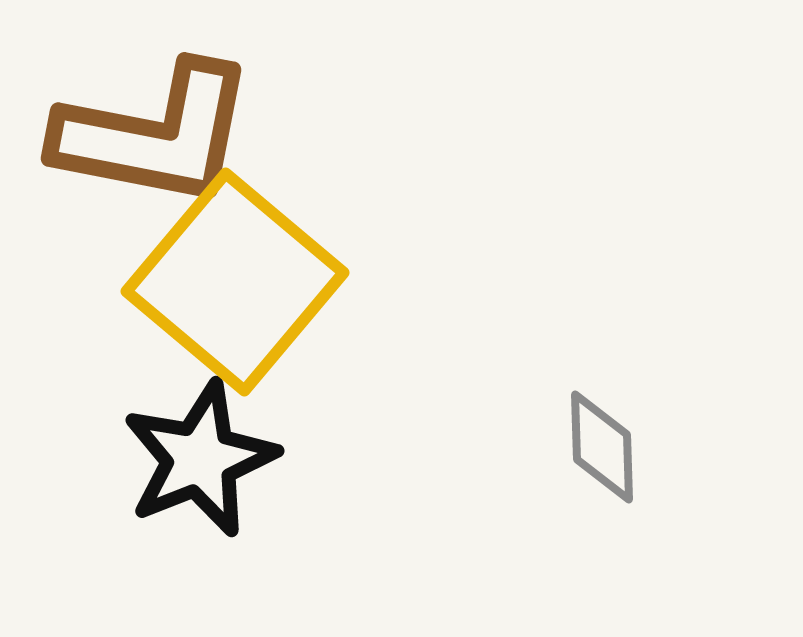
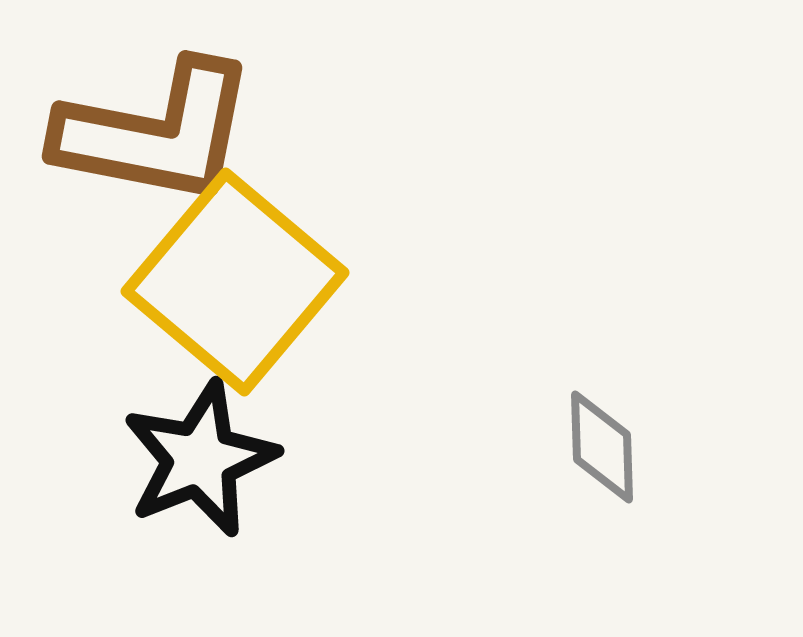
brown L-shape: moved 1 px right, 2 px up
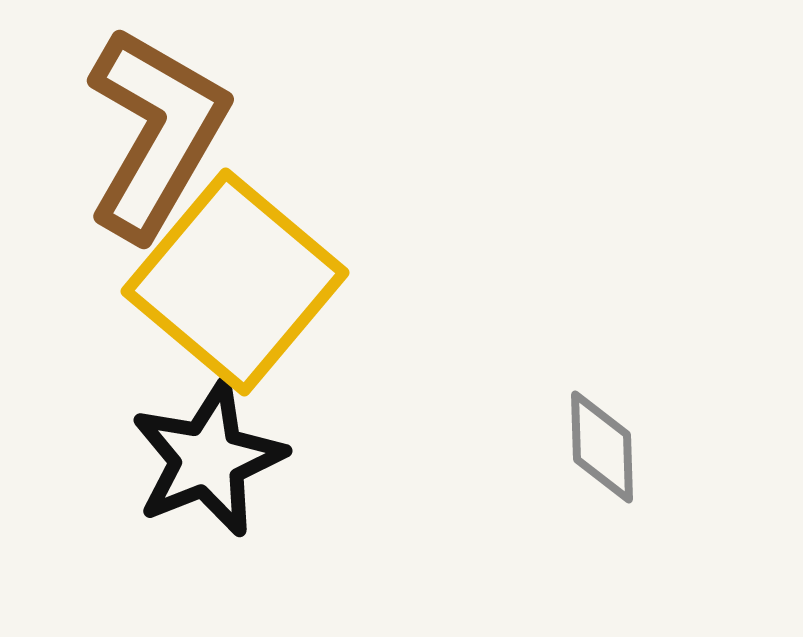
brown L-shape: rotated 71 degrees counterclockwise
black star: moved 8 px right
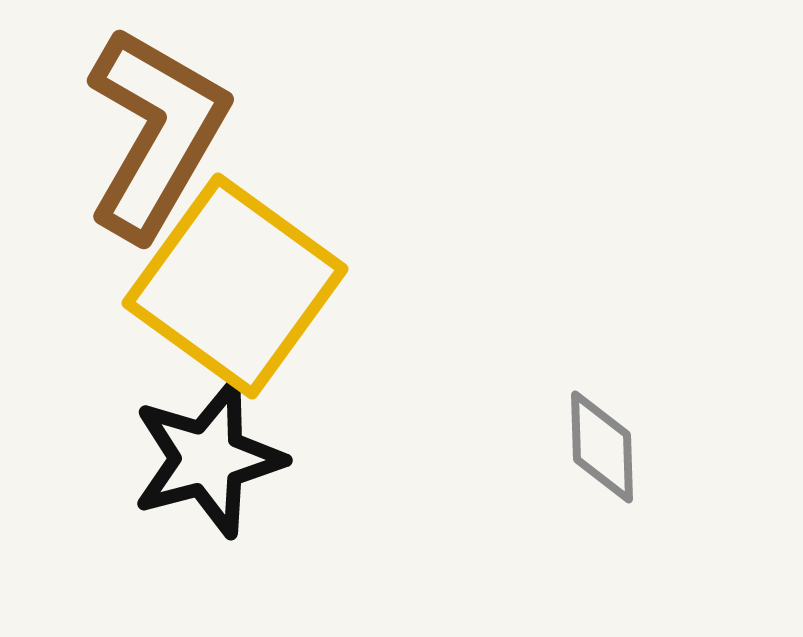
yellow square: moved 4 px down; rotated 4 degrees counterclockwise
black star: rotated 7 degrees clockwise
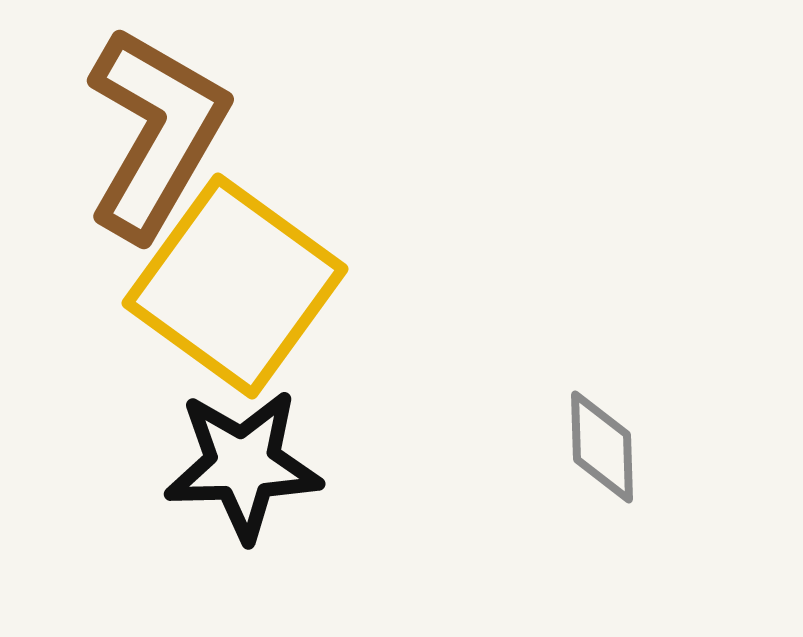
black star: moved 35 px right, 6 px down; rotated 13 degrees clockwise
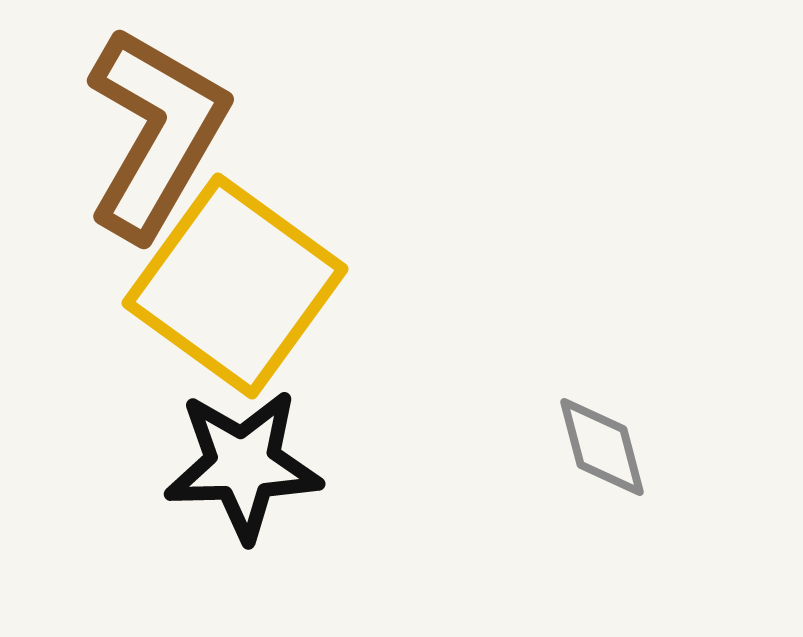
gray diamond: rotated 13 degrees counterclockwise
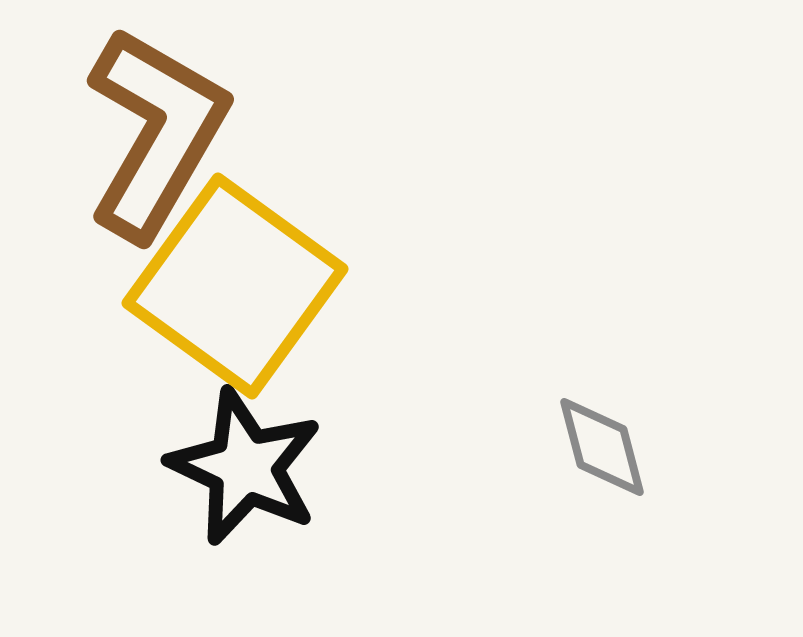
black star: moved 2 px right, 2 px down; rotated 27 degrees clockwise
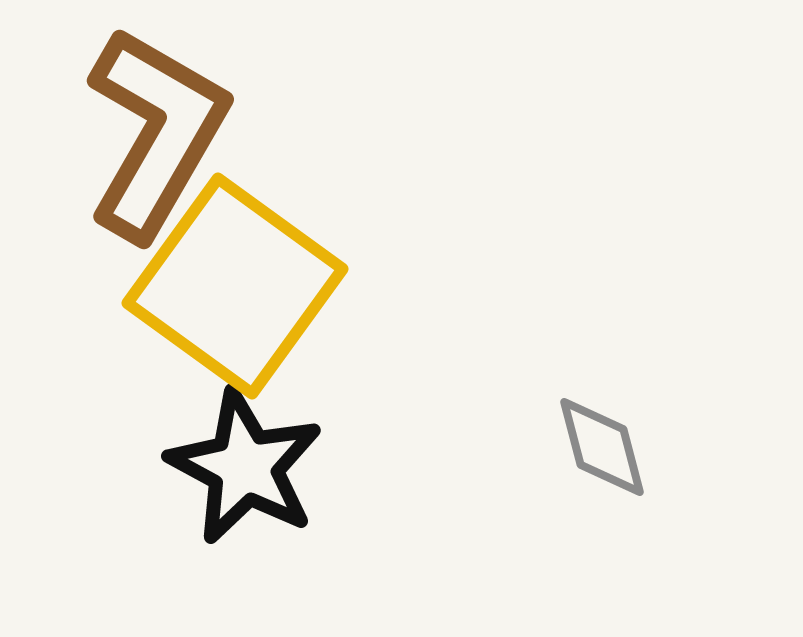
black star: rotated 3 degrees clockwise
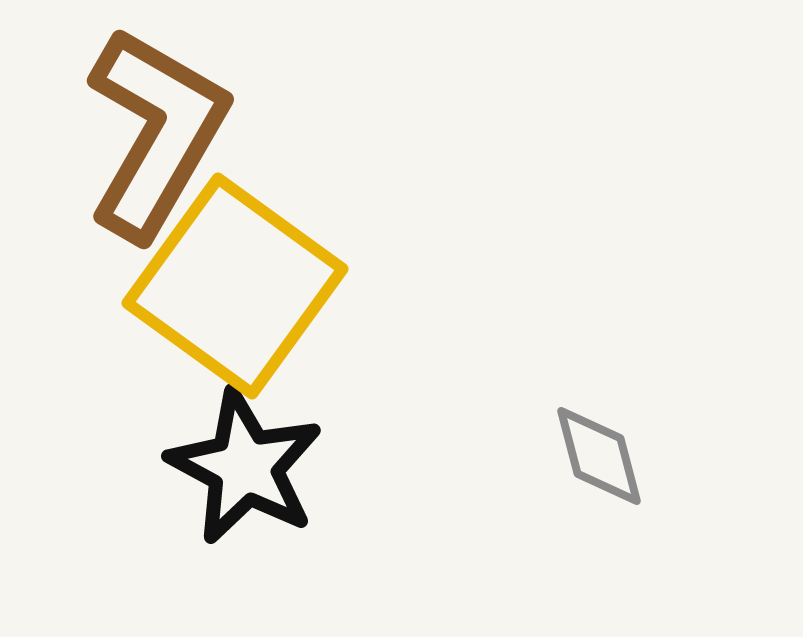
gray diamond: moved 3 px left, 9 px down
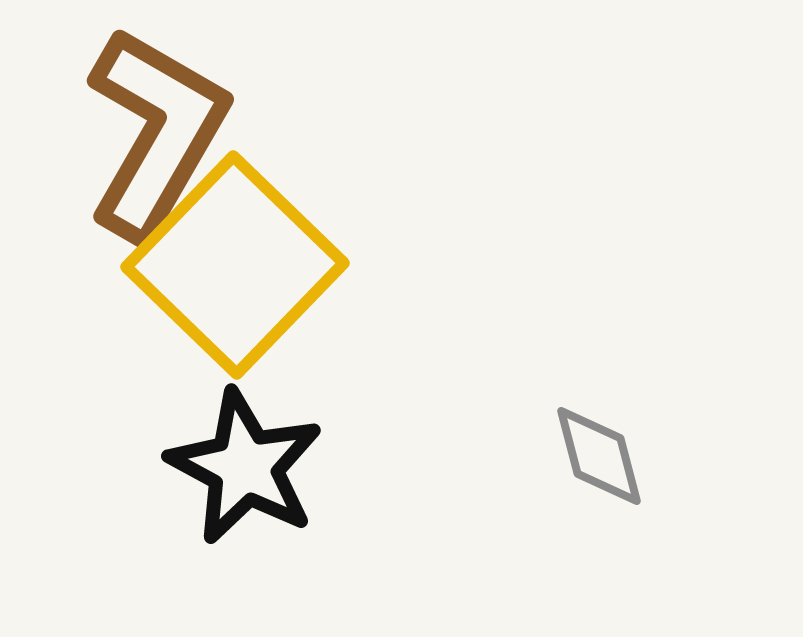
yellow square: moved 21 px up; rotated 8 degrees clockwise
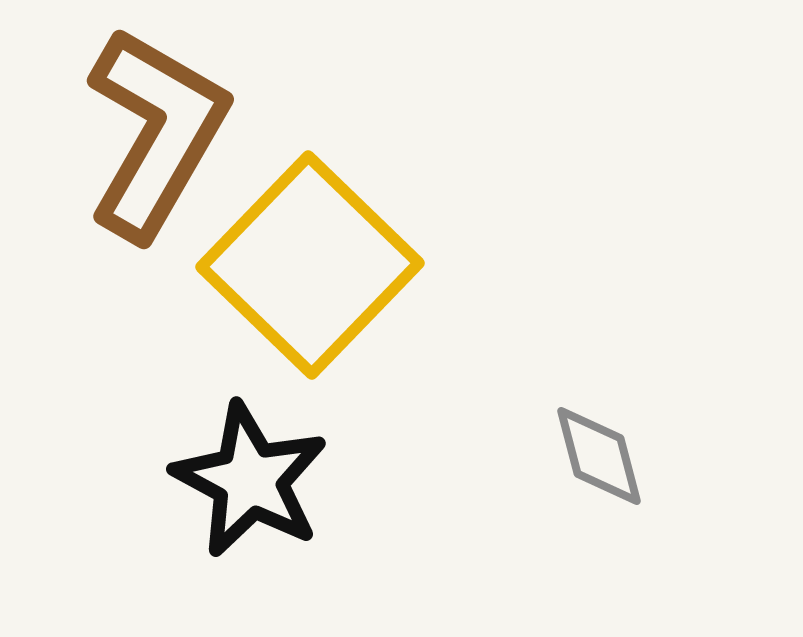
yellow square: moved 75 px right
black star: moved 5 px right, 13 px down
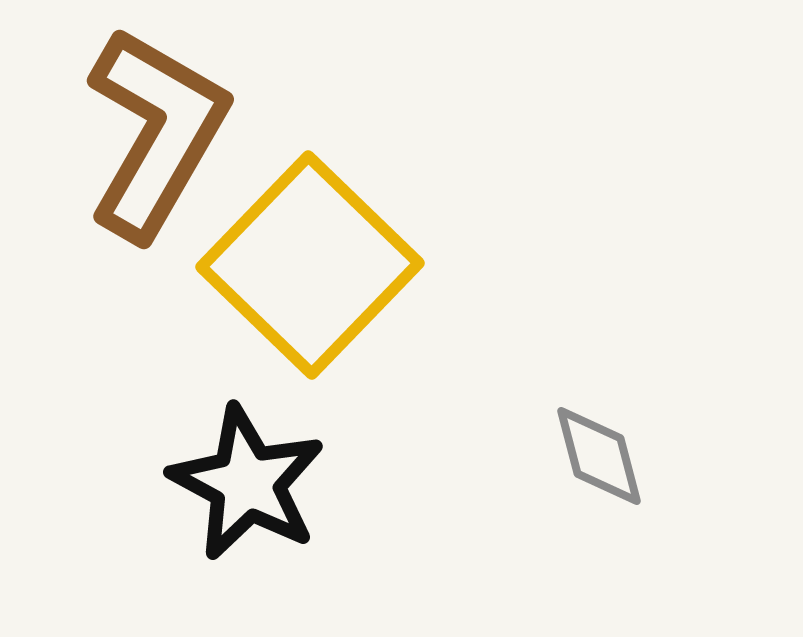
black star: moved 3 px left, 3 px down
